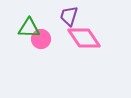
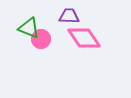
purple trapezoid: rotated 75 degrees clockwise
green triangle: rotated 20 degrees clockwise
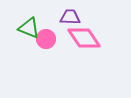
purple trapezoid: moved 1 px right, 1 px down
pink circle: moved 5 px right
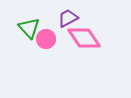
purple trapezoid: moved 2 px left, 1 px down; rotated 30 degrees counterclockwise
green triangle: rotated 25 degrees clockwise
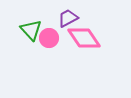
green triangle: moved 2 px right, 2 px down
pink circle: moved 3 px right, 1 px up
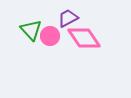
pink circle: moved 1 px right, 2 px up
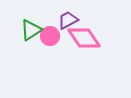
purple trapezoid: moved 2 px down
green triangle: rotated 40 degrees clockwise
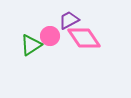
purple trapezoid: moved 1 px right
green triangle: moved 15 px down
